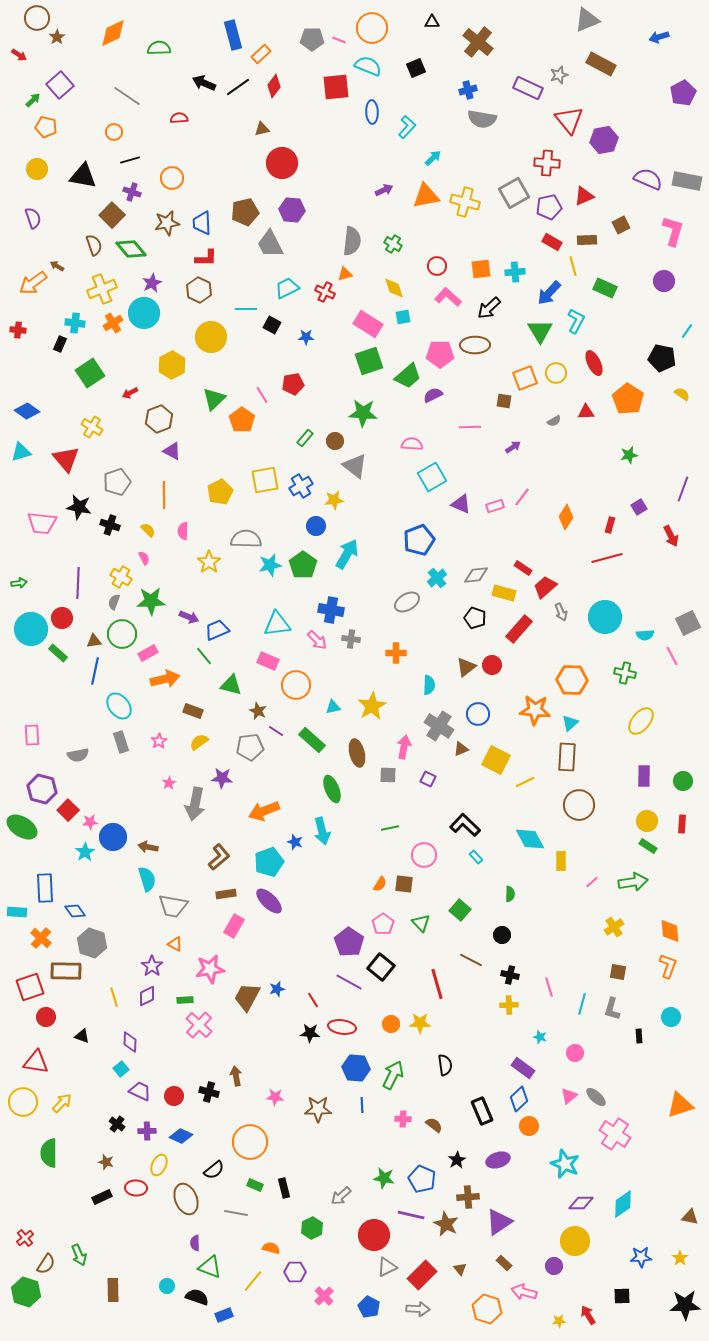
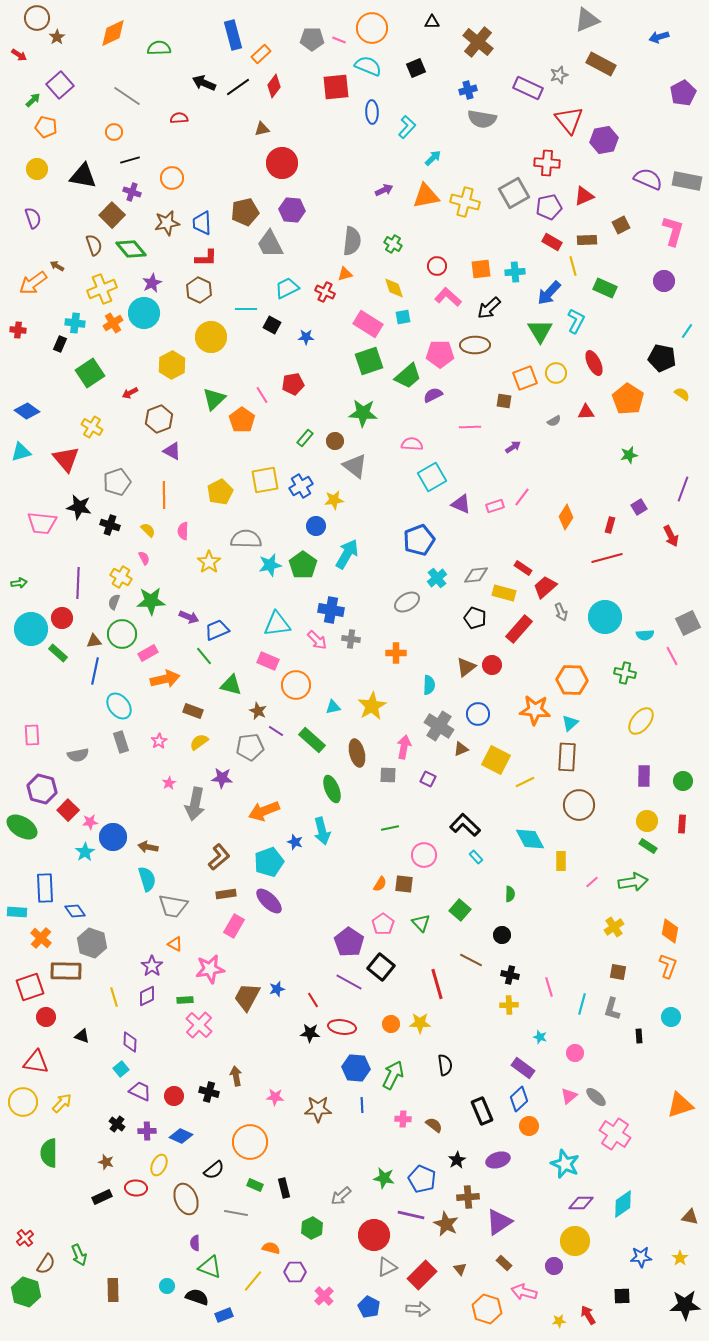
orange diamond at (670, 931): rotated 15 degrees clockwise
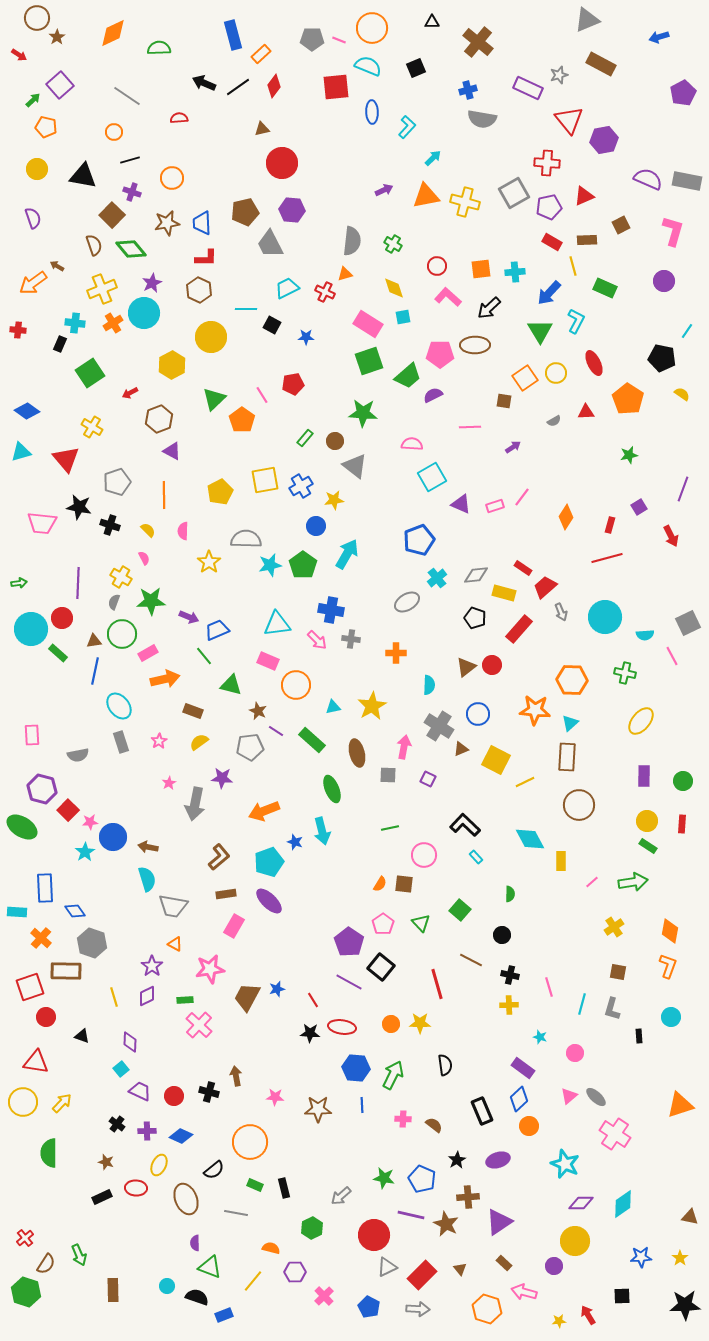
orange square at (525, 378): rotated 15 degrees counterclockwise
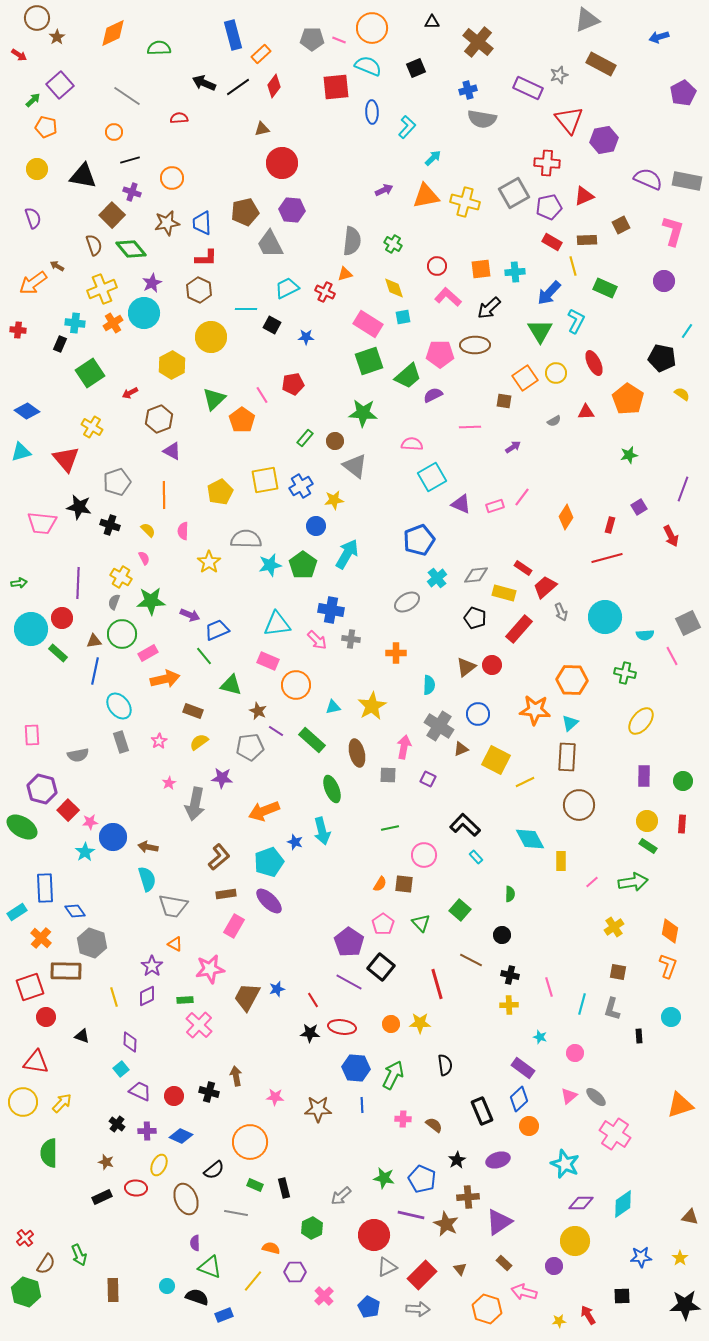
purple arrow at (189, 617): moved 1 px right, 2 px up
cyan rectangle at (17, 912): rotated 36 degrees counterclockwise
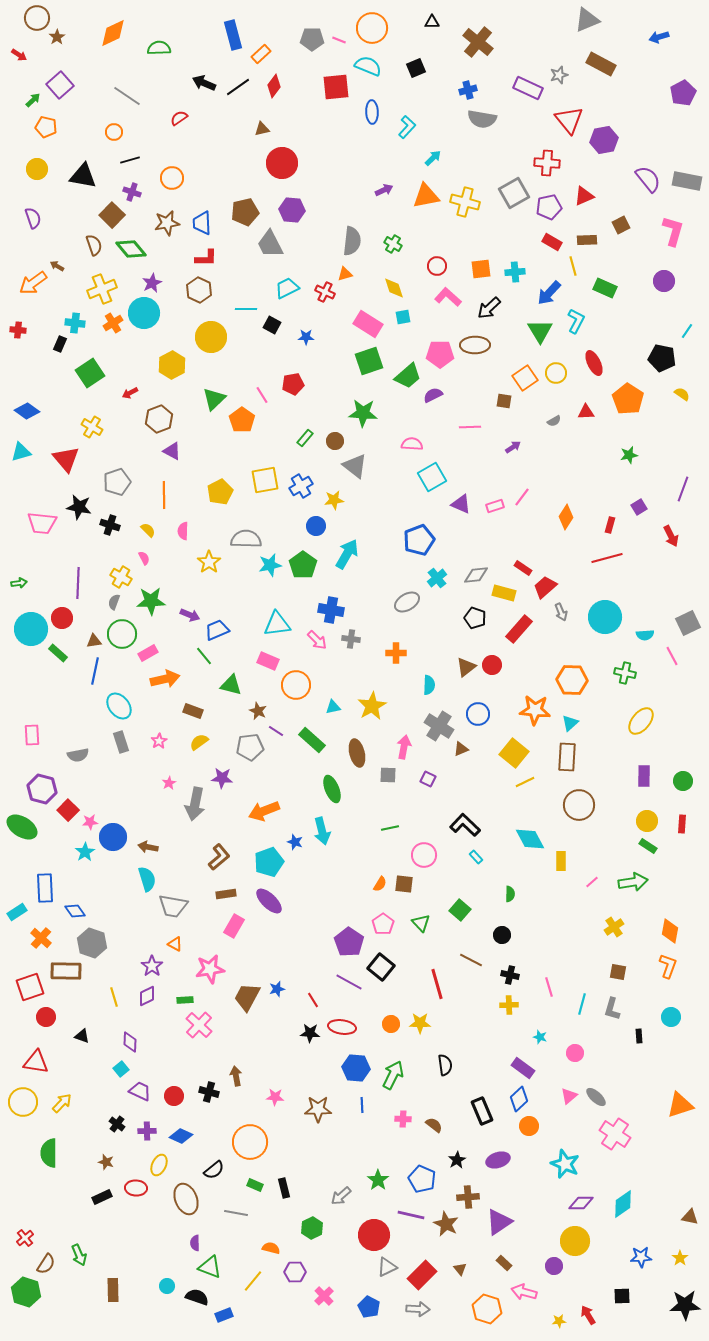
red semicircle at (179, 118): rotated 30 degrees counterclockwise
purple semicircle at (648, 179): rotated 28 degrees clockwise
yellow square at (496, 760): moved 18 px right, 7 px up; rotated 12 degrees clockwise
green star at (384, 1178): moved 6 px left, 2 px down; rotated 25 degrees clockwise
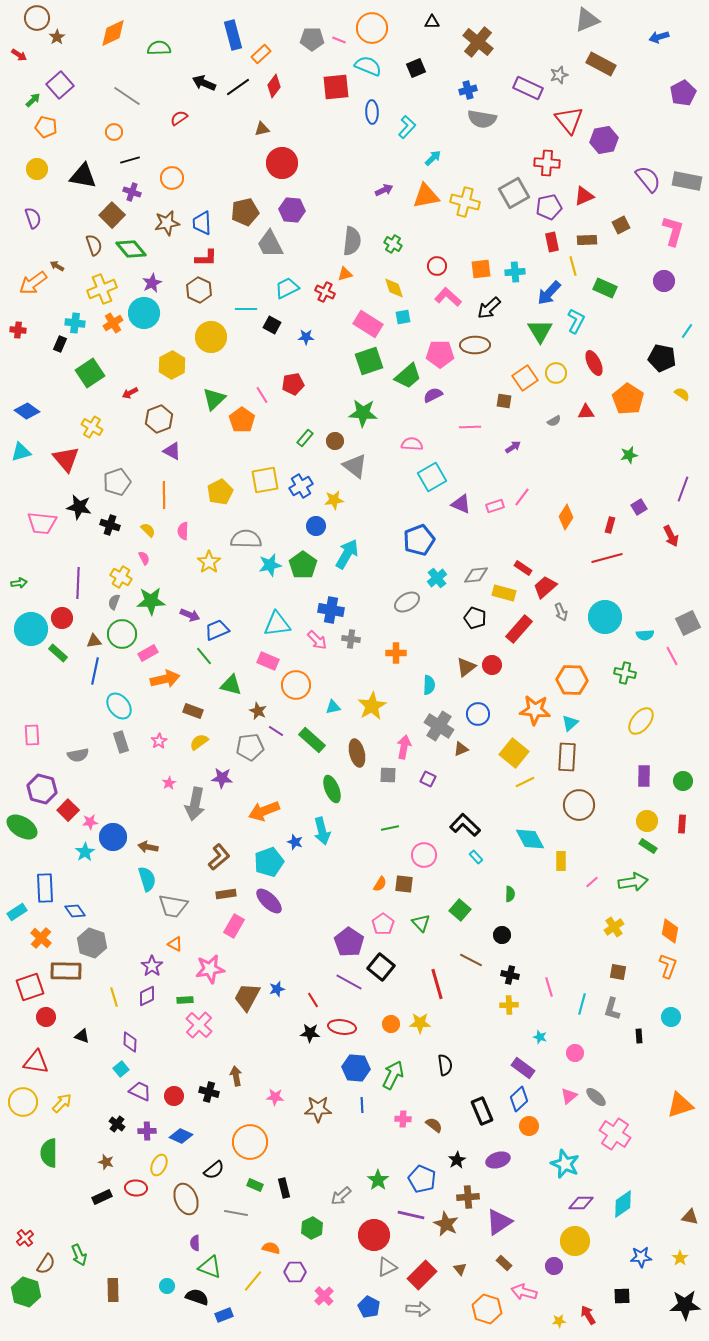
red rectangle at (552, 242): rotated 48 degrees clockwise
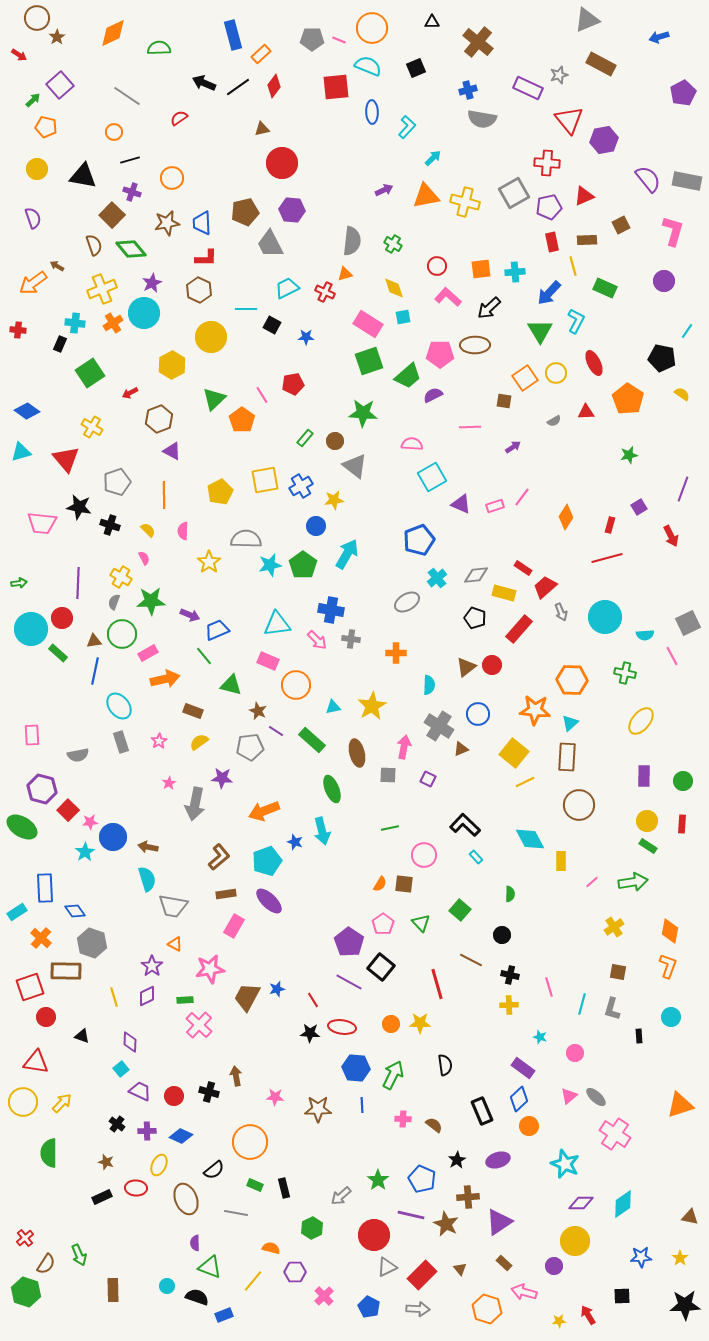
cyan pentagon at (269, 862): moved 2 px left, 1 px up
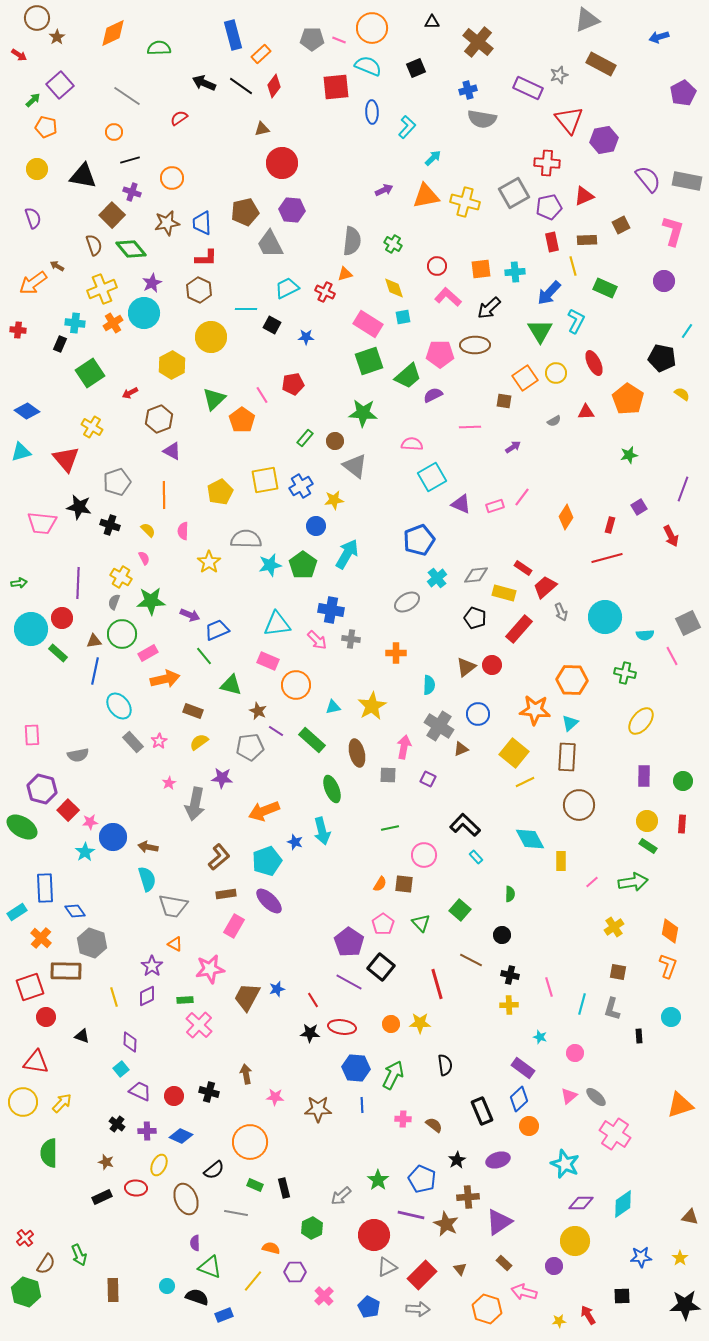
black line at (238, 87): moved 3 px right, 1 px up; rotated 70 degrees clockwise
gray rectangle at (121, 742): moved 12 px right; rotated 25 degrees counterclockwise
brown arrow at (236, 1076): moved 10 px right, 2 px up
